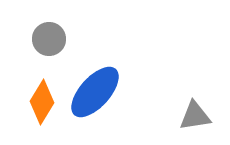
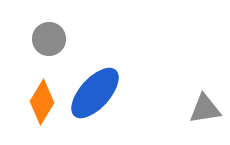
blue ellipse: moved 1 px down
gray triangle: moved 10 px right, 7 px up
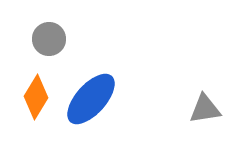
blue ellipse: moved 4 px left, 6 px down
orange diamond: moved 6 px left, 5 px up
